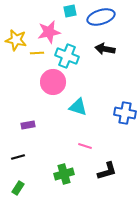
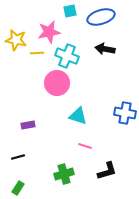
pink circle: moved 4 px right, 1 px down
cyan triangle: moved 9 px down
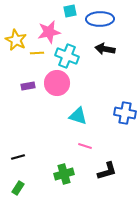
blue ellipse: moved 1 px left, 2 px down; rotated 16 degrees clockwise
yellow star: rotated 15 degrees clockwise
purple rectangle: moved 39 px up
